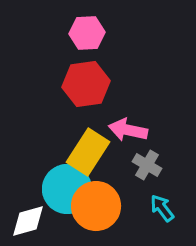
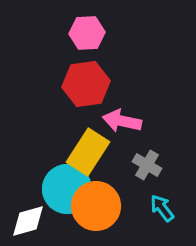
pink arrow: moved 6 px left, 9 px up
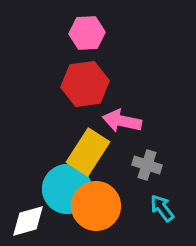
red hexagon: moved 1 px left
gray cross: rotated 12 degrees counterclockwise
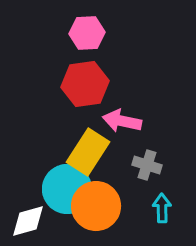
cyan arrow: rotated 36 degrees clockwise
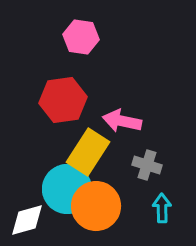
pink hexagon: moved 6 px left, 4 px down; rotated 12 degrees clockwise
red hexagon: moved 22 px left, 16 px down
white diamond: moved 1 px left, 1 px up
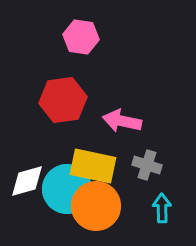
yellow rectangle: moved 5 px right, 14 px down; rotated 69 degrees clockwise
white diamond: moved 39 px up
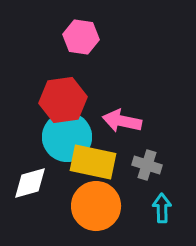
yellow rectangle: moved 4 px up
white diamond: moved 3 px right, 2 px down
cyan circle: moved 52 px up
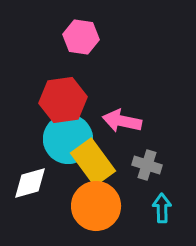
cyan circle: moved 1 px right, 2 px down
yellow rectangle: rotated 42 degrees clockwise
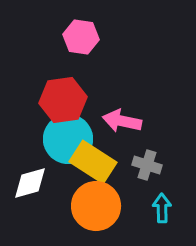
yellow rectangle: rotated 21 degrees counterclockwise
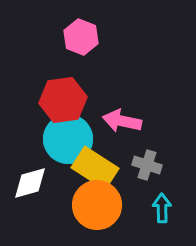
pink hexagon: rotated 12 degrees clockwise
yellow rectangle: moved 2 px right, 6 px down
orange circle: moved 1 px right, 1 px up
